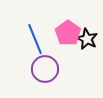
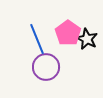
blue line: moved 2 px right
purple circle: moved 1 px right, 2 px up
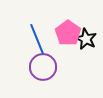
black star: moved 1 px left
purple circle: moved 3 px left
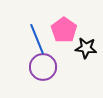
pink pentagon: moved 4 px left, 3 px up
black star: moved 9 px down; rotated 20 degrees counterclockwise
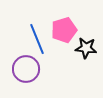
pink pentagon: rotated 20 degrees clockwise
purple circle: moved 17 px left, 2 px down
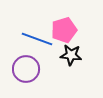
blue line: rotated 48 degrees counterclockwise
black star: moved 15 px left, 7 px down
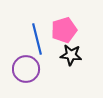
blue line: rotated 56 degrees clockwise
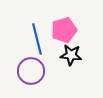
purple circle: moved 5 px right, 2 px down
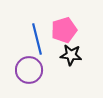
purple circle: moved 2 px left, 1 px up
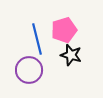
black star: rotated 10 degrees clockwise
